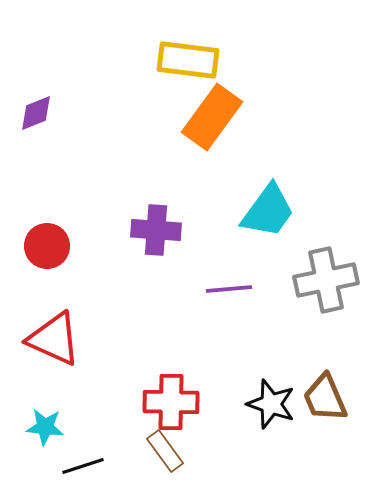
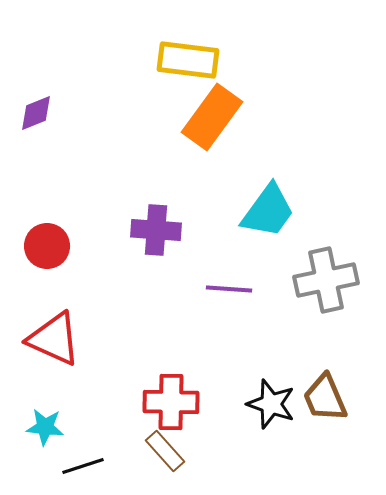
purple line: rotated 9 degrees clockwise
brown rectangle: rotated 6 degrees counterclockwise
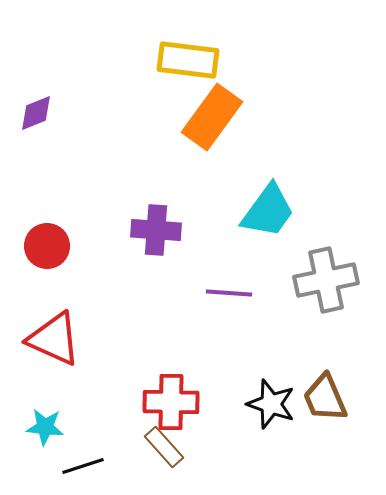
purple line: moved 4 px down
brown rectangle: moved 1 px left, 4 px up
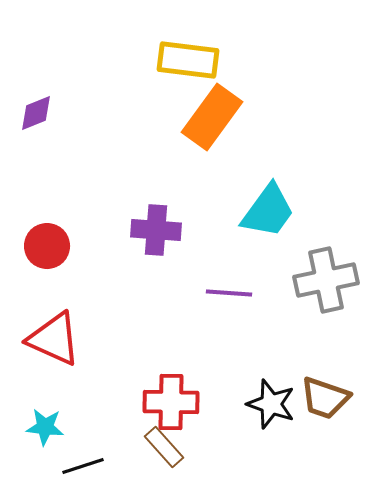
brown trapezoid: rotated 48 degrees counterclockwise
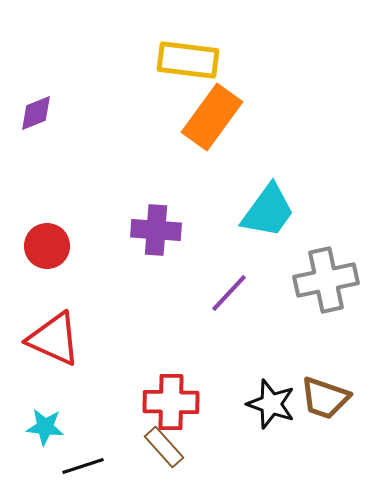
purple line: rotated 51 degrees counterclockwise
